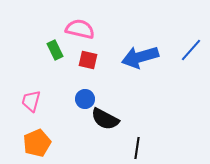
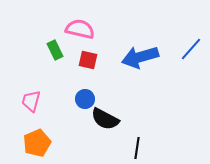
blue line: moved 1 px up
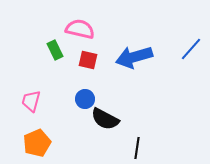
blue arrow: moved 6 px left
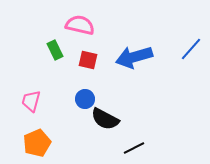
pink semicircle: moved 4 px up
black line: moved 3 px left; rotated 55 degrees clockwise
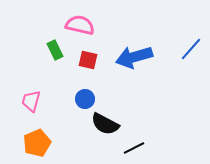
black semicircle: moved 5 px down
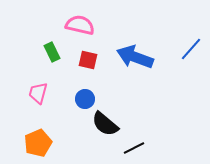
green rectangle: moved 3 px left, 2 px down
blue arrow: moved 1 px right; rotated 36 degrees clockwise
pink trapezoid: moved 7 px right, 8 px up
black semicircle: rotated 12 degrees clockwise
orange pentagon: moved 1 px right
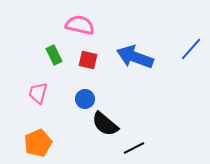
green rectangle: moved 2 px right, 3 px down
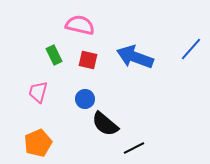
pink trapezoid: moved 1 px up
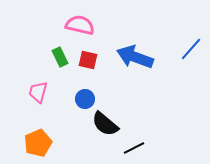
green rectangle: moved 6 px right, 2 px down
